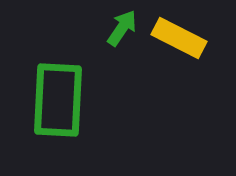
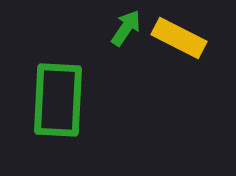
green arrow: moved 4 px right
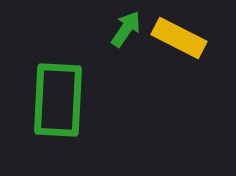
green arrow: moved 1 px down
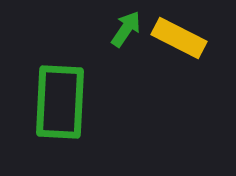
green rectangle: moved 2 px right, 2 px down
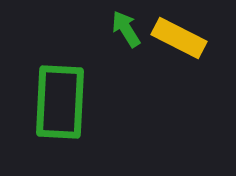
green arrow: rotated 66 degrees counterclockwise
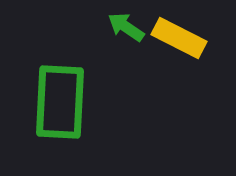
green arrow: moved 2 px up; rotated 24 degrees counterclockwise
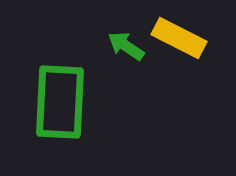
green arrow: moved 19 px down
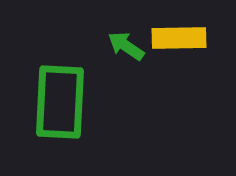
yellow rectangle: rotated 28 degrees counterclockwise
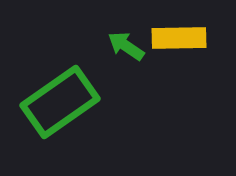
green rectangle: rotated 52 degrees clockwise
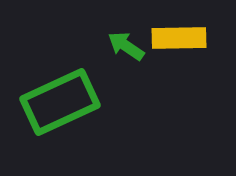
green rectangle: rotated 10 degrees clockwise
